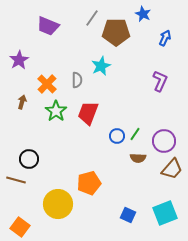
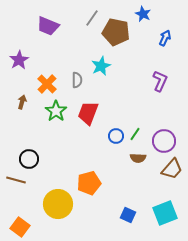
brown pentagon: rotated 12 degrees clockwise
blue circle: moved 1 px left
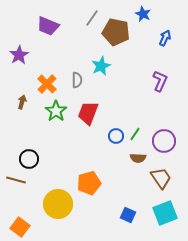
purple star: moved 5 px up
brown trapezoid: moved 11 px left, 9 px down; rotated 75 degrees counterclockwise
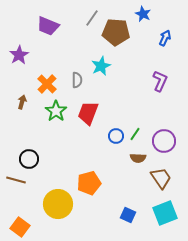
brown pentagon: rotated 8 degrees counterclockwise
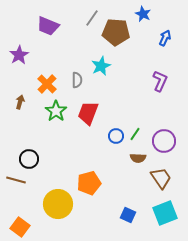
brown arrow: moved 2 px left
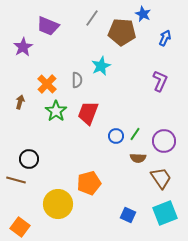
brown pentagon: moved 6 px right
purple star: moved 4 px right, 8 px up
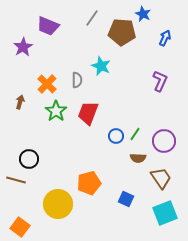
cyan star: rotated 24 degrees counterclockwise
blue square: moved 2 px left, 16 px up
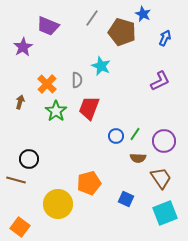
brown pentagon: rotated 12 degrees clockwise
purple L-shape: rotated 40 degrees clockwise
red trapezoid: moved 1 px right, 5 px up
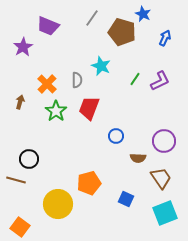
green line: moved 55 px up
